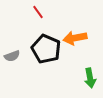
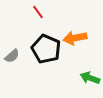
gray semicircle: rotated 21 degrees counterclockwise
green arrow: rotated 120 degrees clockwise
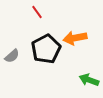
red line: moved 1 px left
black pentagon: rotated 20 degrees clockwise
green arrow: moved 1 px left, 2 px down
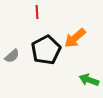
red line: rotated 32 degrees clockwise
orange arrow: rotated 30 degrees counterclockwise
black pentagon: moved 1 px down
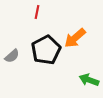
red line: rotated 16 degrees clockwise
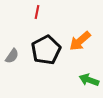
orange arrow: moved 5 px right, 3 px down
gray semicircle: rotated 14 degrees counterclockwise
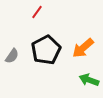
red line: rotated 24 degrees clockwise
orange arrow: moved 3 px right, 7 px down
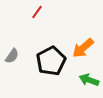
black pentagon: moved 5 px right, 11 px down
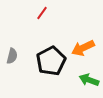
red line: moved 5 px right, 1 px down
orange arrow: rotated 15 degrees clockwise
gray semicircle: rotated 21 degrees counterclockwise
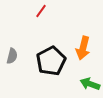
red line: moved 1 px left, 2 px up
orange arrow: rotated 50 degrees counterclockwise
green arrow: moved 1 px right, 4 px down
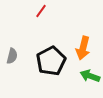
green arrow: moved 8 px up
